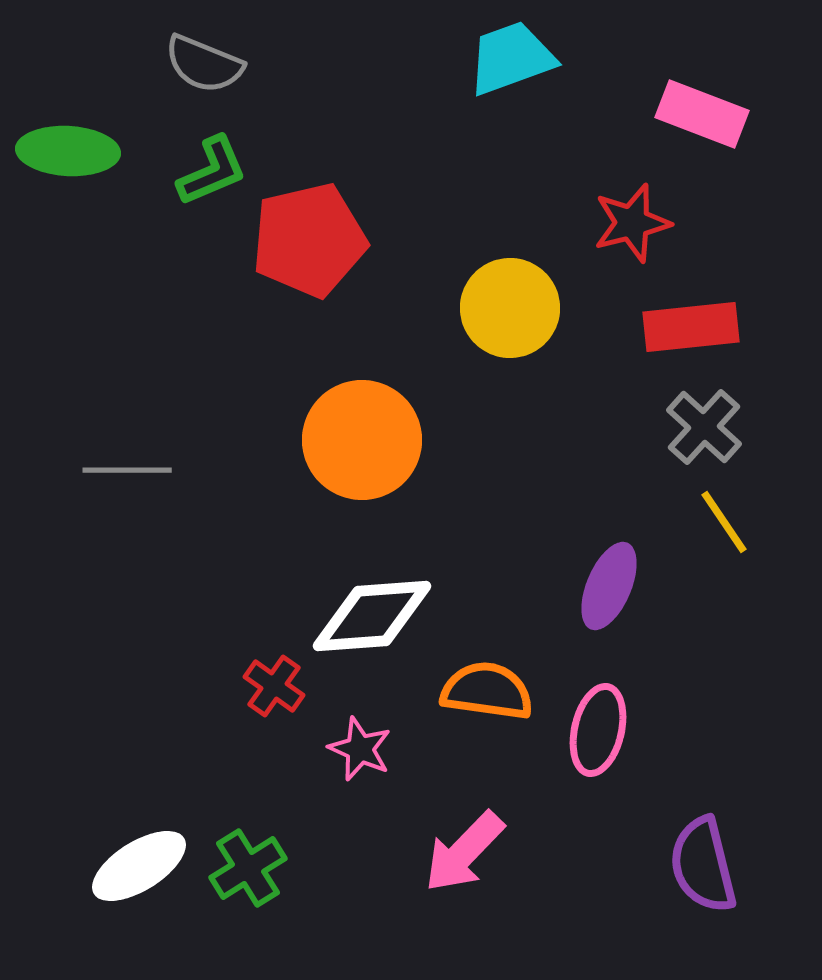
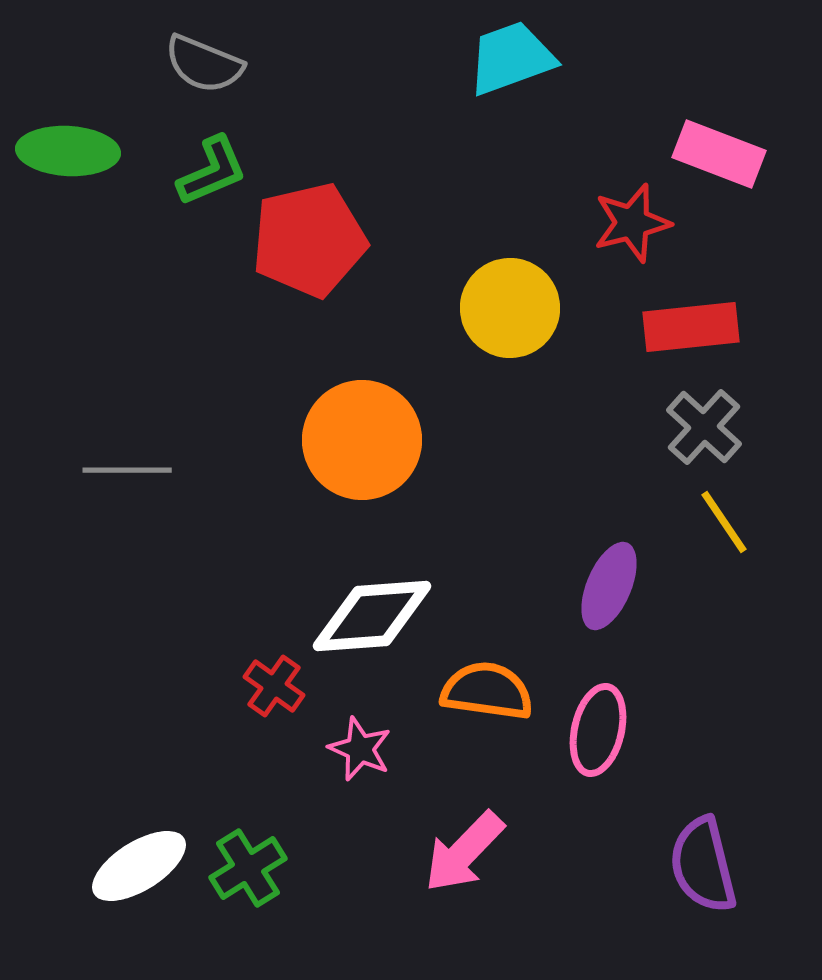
pink rectangle: moved 17 px right, 40 px down
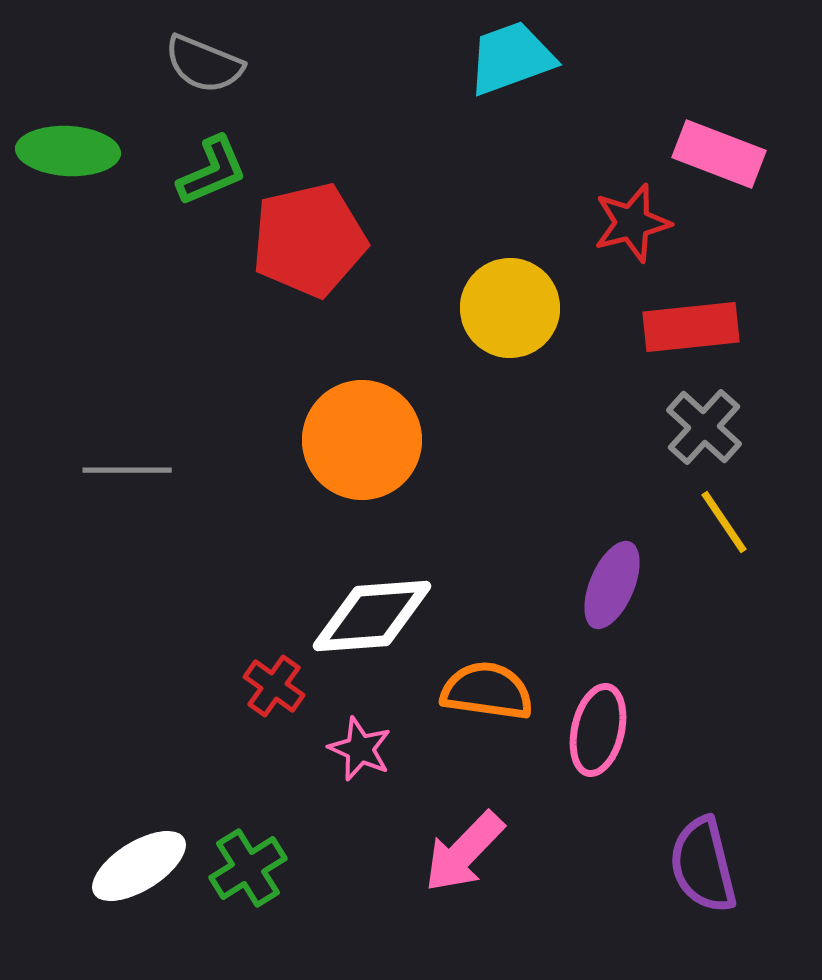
purple ellipse: moved 3 px right, 1 px up
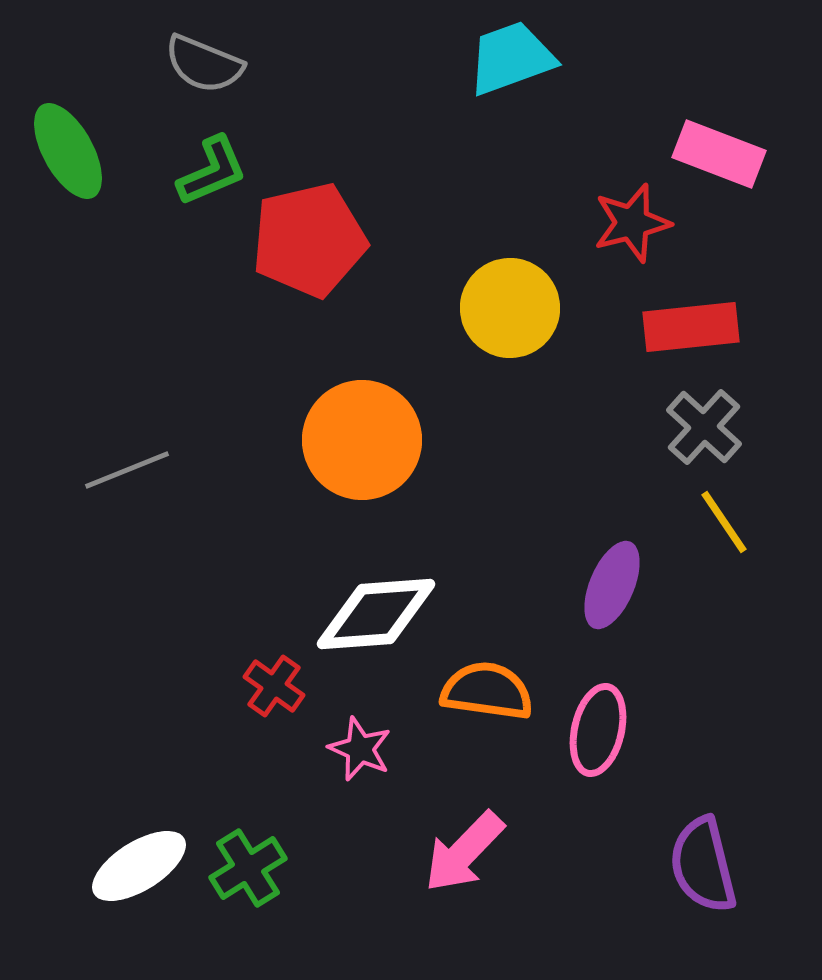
green ellipse: rotated 58 degrees clockwise
gray line: rotated 22 degrees counterclockwise
white diamond: moved 4 px right, 2 px up
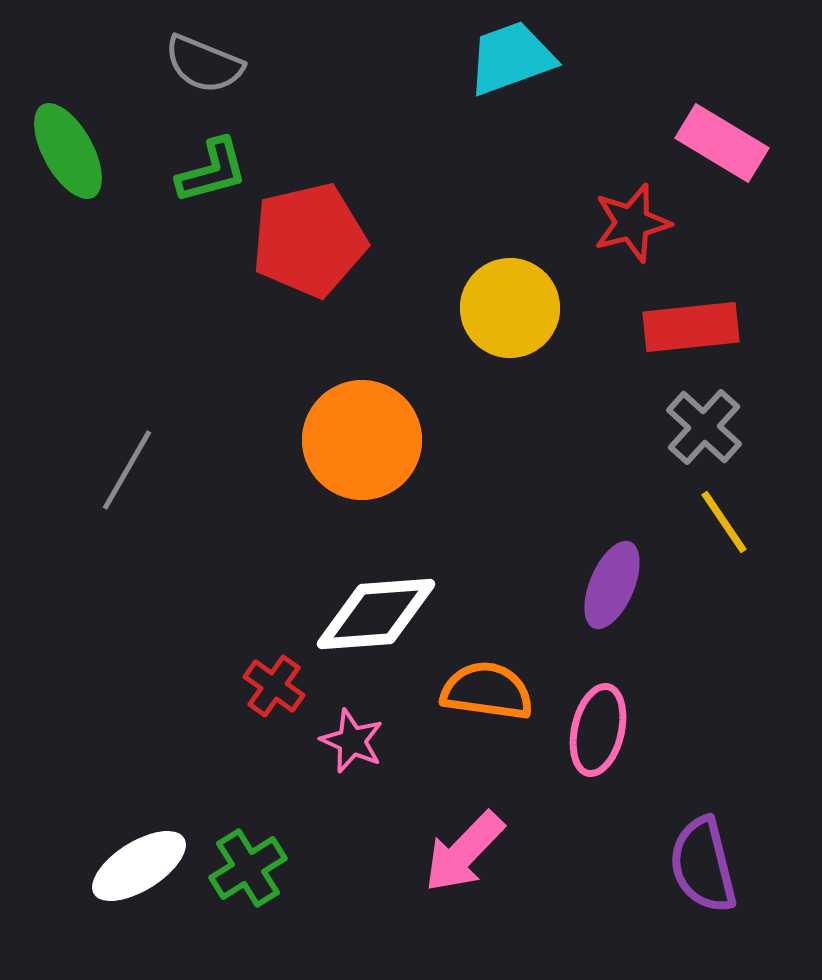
pink rectangle: moved 3 px right, 11 px up; rotated 10 degrees clockwise
green L-shape: rotated 8 degrees clockwise
gray line: rotated 38 degrees counterclockwise
pink star: moved 8 px left, 8 px up
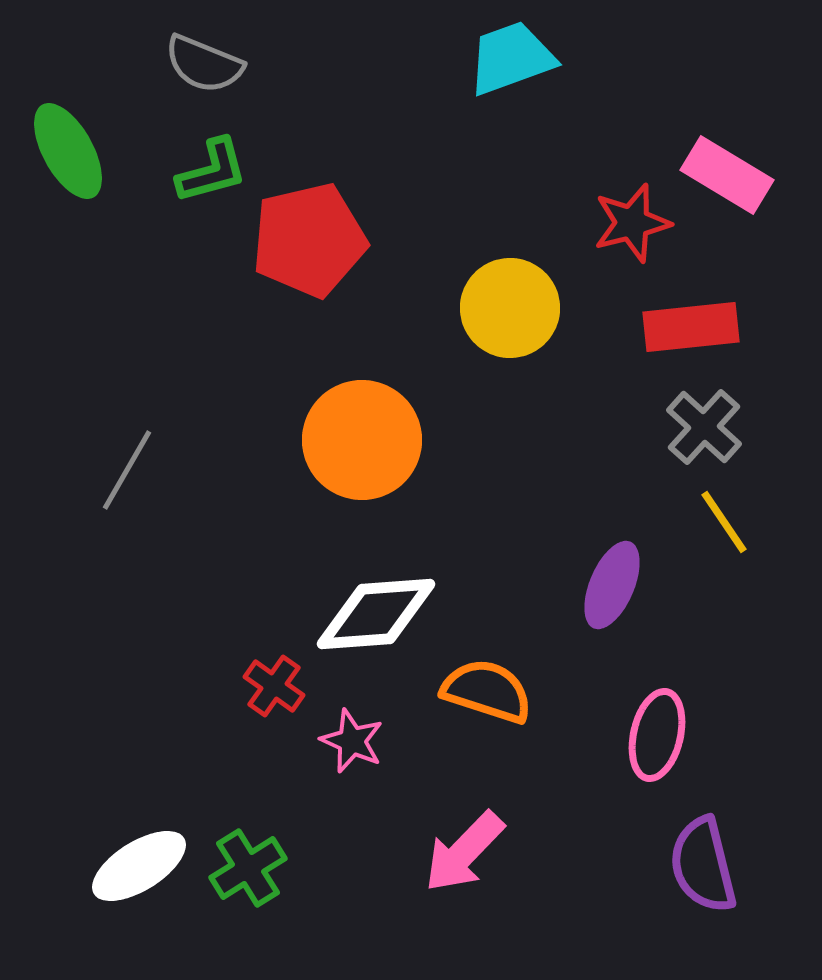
pink rectangle: moved 5 px right, 32 px down
orange semicircle: rotated 10 degrees clockwise
pink ellipse: moved 59 px right, 5 px down
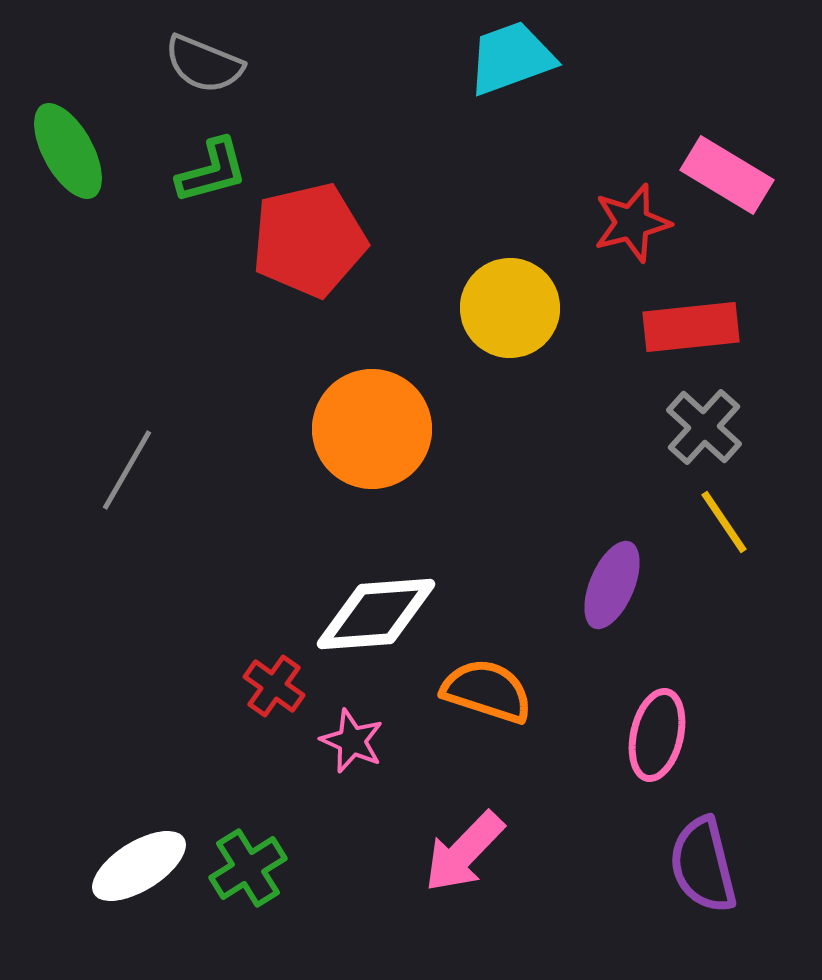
orange circle: moved 10 px right, 11 px up
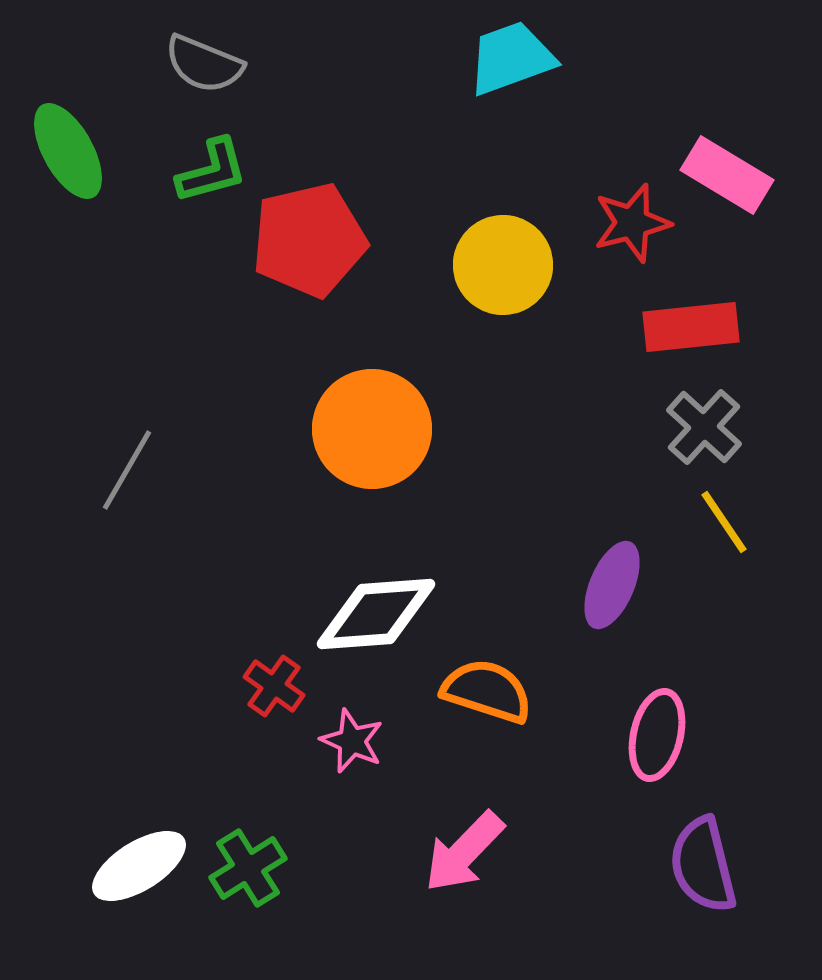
yellow circle: moved 7 px left, 43 px up
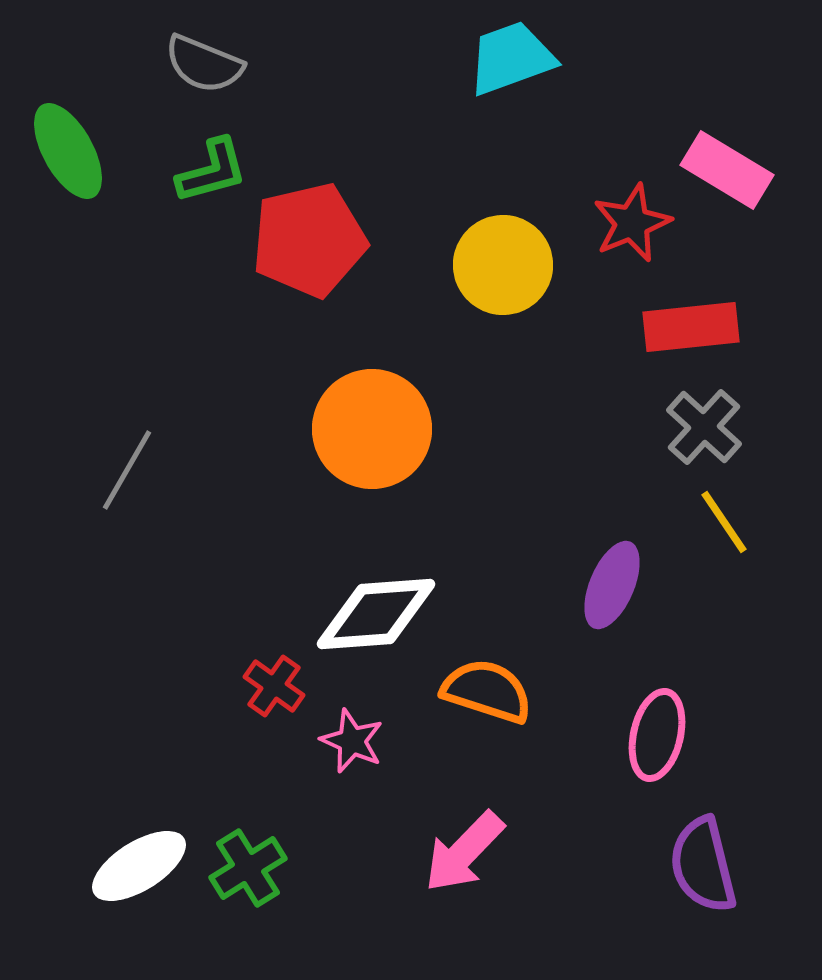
pink rectangle: moved 5 px up
red star: rotated 8 degrees counterclockwise
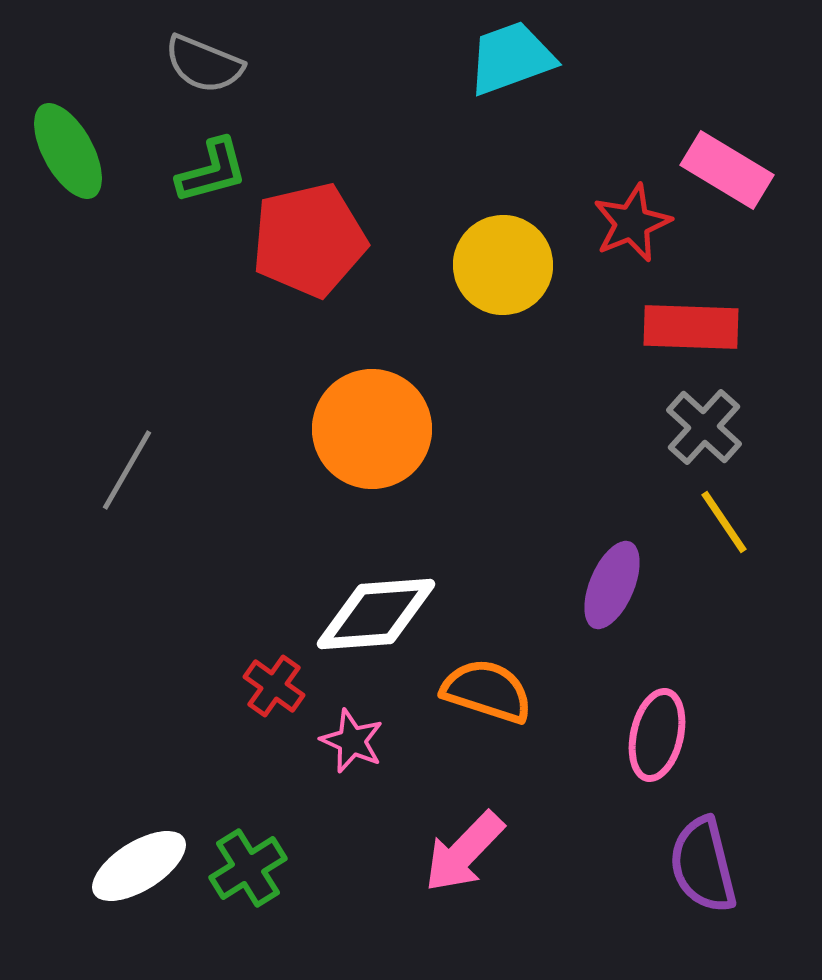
red rectangle: rotated 8 degrees clockwise
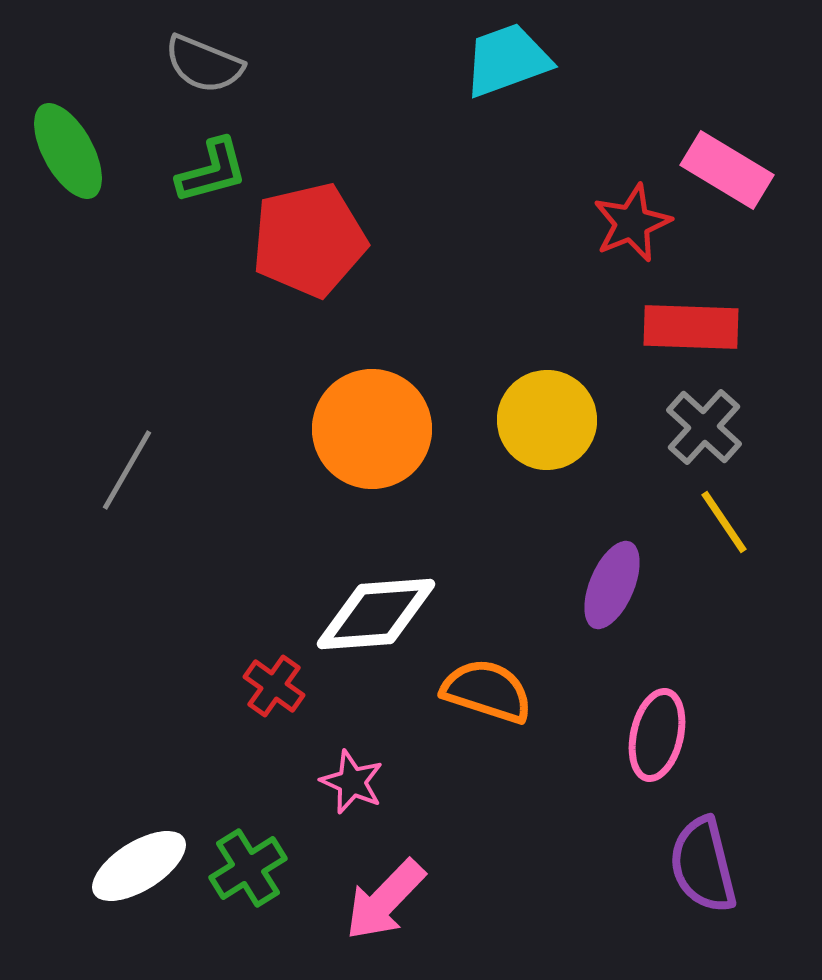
cyan trapezoid: moved 4 px left, 2 px down
yellow circle: moved 44 px right, 155 px down
pink star: moved 41 px down
pink arrow: moved 79 px left, 48 px down
